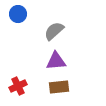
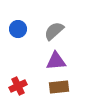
blue circle: moved 15 px down
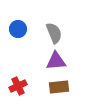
gray semicircle: moved 2 px down; rotated 110 degrees clockwise
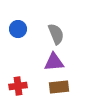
gray semicircle: moved 2 px right, 1 px down
purple triangle: moved 2 px left, 1 px down
red cross: rotated 18 degrees clockwise
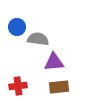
blue circle: moved 1 px left, 2 px up
gray semicircle: moved 18 px left, 5 px down; rotated 60 degrees counterclockwise
